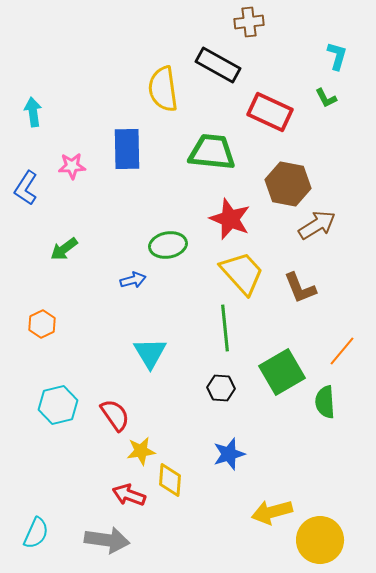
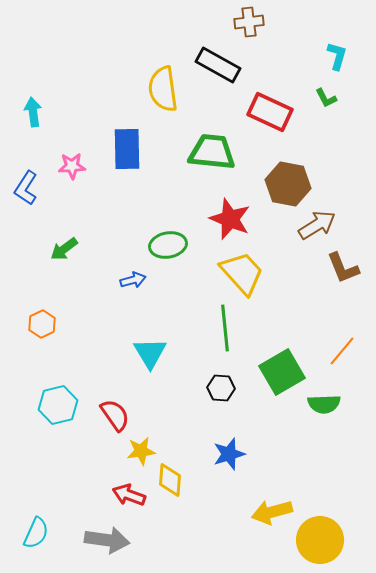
brown L-shape: moved 43 px right, 20 px up
green semicircle: moved 1 px left, 2 px down; rotated 88 degrees counterclockwise
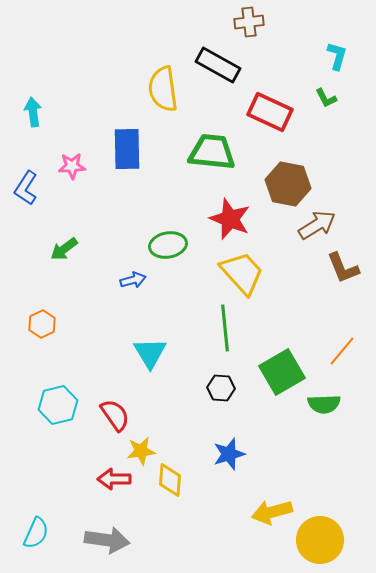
red arrow: moved 15 px left, 16 px up; rotated 20 degrees counterclockwise
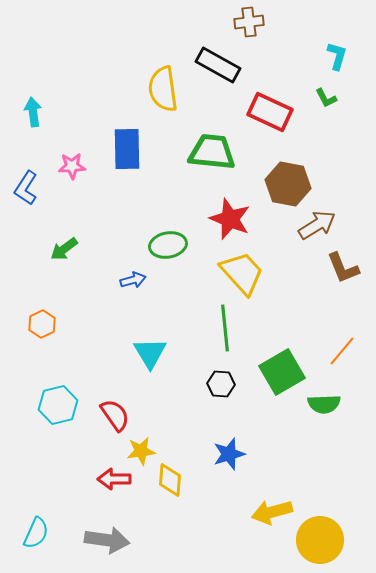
black hexagon: moved 4 px up
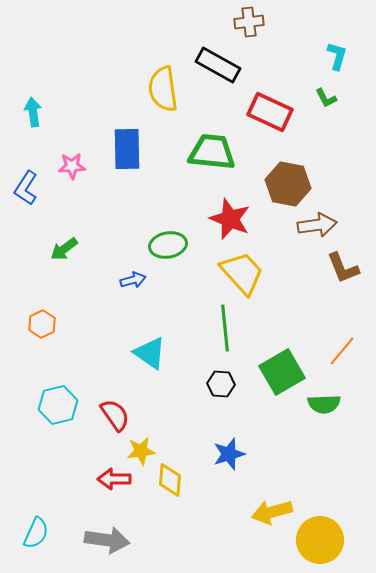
brown arrow: rotated 24 degrees clockwise
cyan triangle: rotated 24 degrees counterclockwise
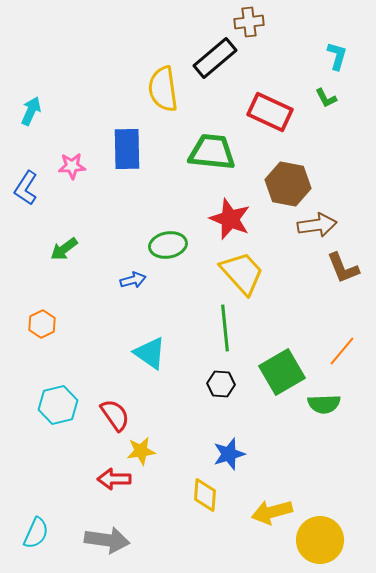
black rectangle: moved 3 px left, 7 px up; rotated 69 degrees counterclockwise
cyan arrow: moved 2 px left, 1 px up; rotated 32 degrees clockwise
yellow diamond: moved 35 px right, 15 px down
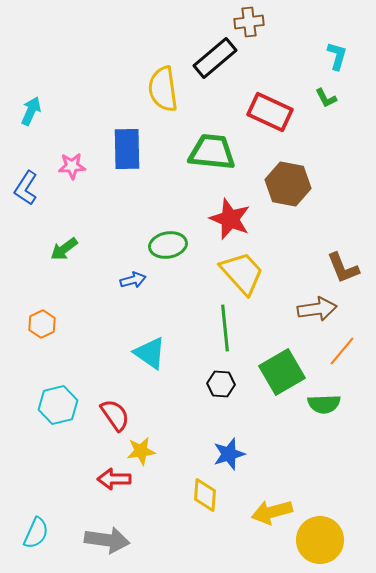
brown arrow: moved 84 px down
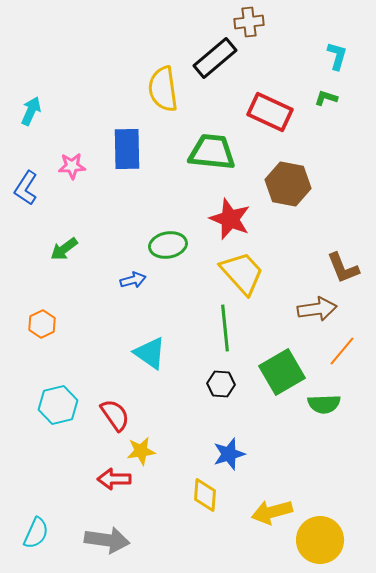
green L-shape: rotated 135 degrees clockwise
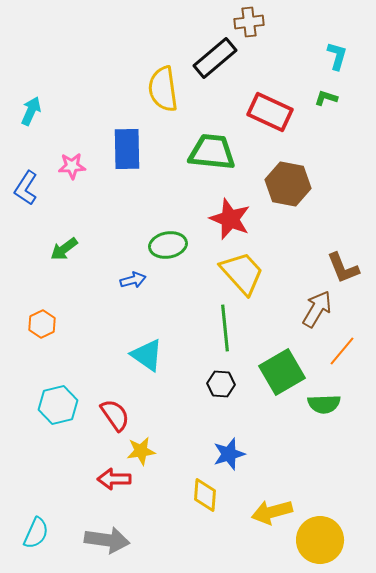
brown arrow: rotated 51 degrees counterclockwise
cyan triangle: moved 3 px left, 2 px down
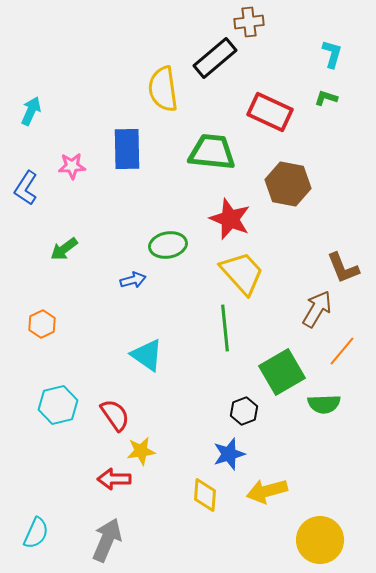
cyan L-shape: moved 5 px left, 2 px up
black hexagon: moved 23 px right, 27 px down; rotated 24 degrees counterclockwise
yellow arrow: moved 5 px left, 21 px up
gray arrow: rotated 75 degrees counterclockwise
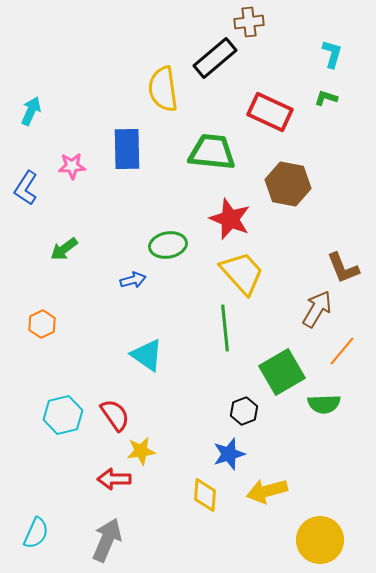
cyan hexagon: moved 5 px right, 10 px down
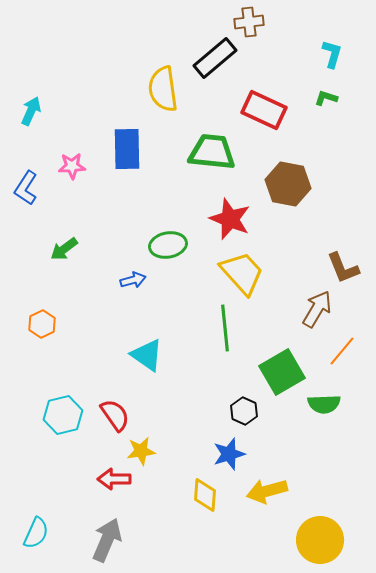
red rectangle: moved 6 px left, 2 px up
black hexagon: rotated 16 degrees counterclockwise
